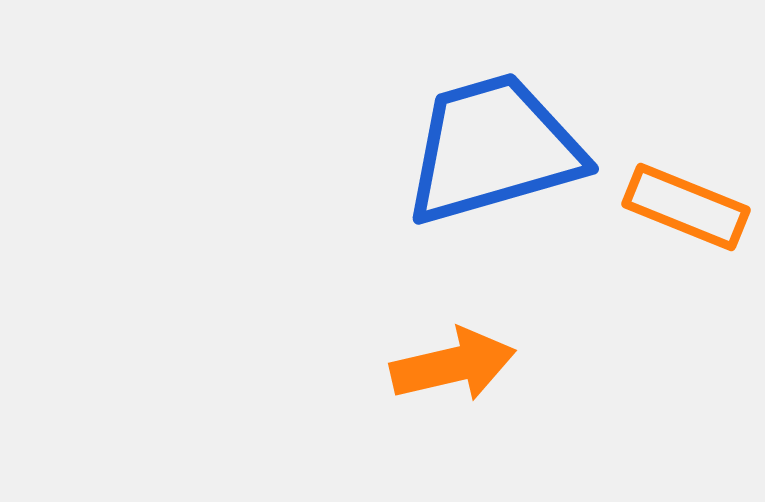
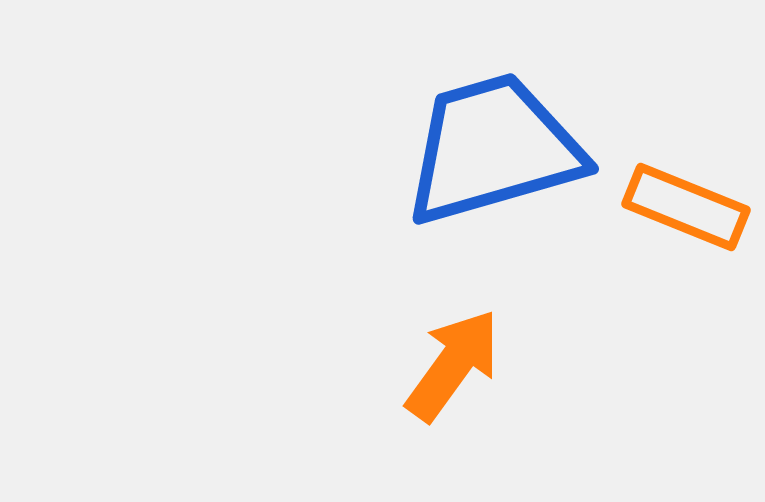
orange arrow: rotated 41 degrees counterclockwise
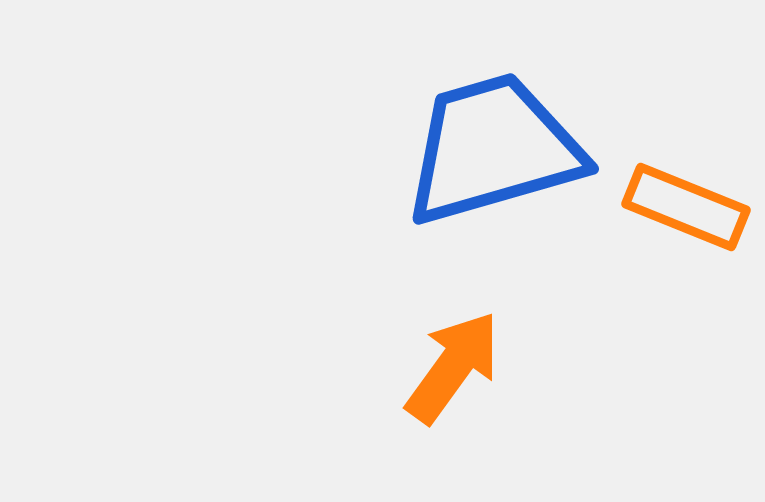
orange arrow: moved 2 px down
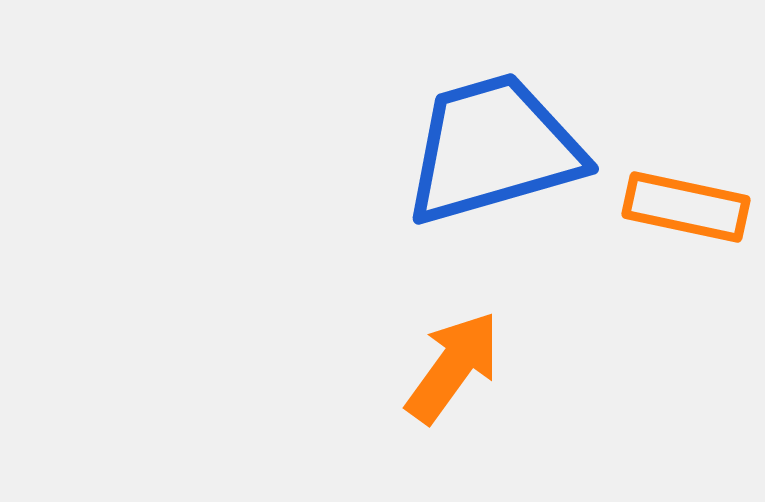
orange rectangle: rotated 10 degrees counterclockwise
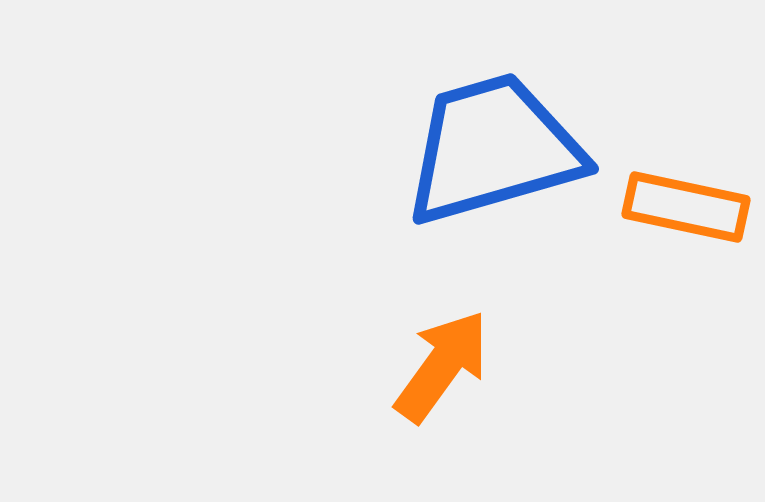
orange arrow: moved 11 px left, 1 px up
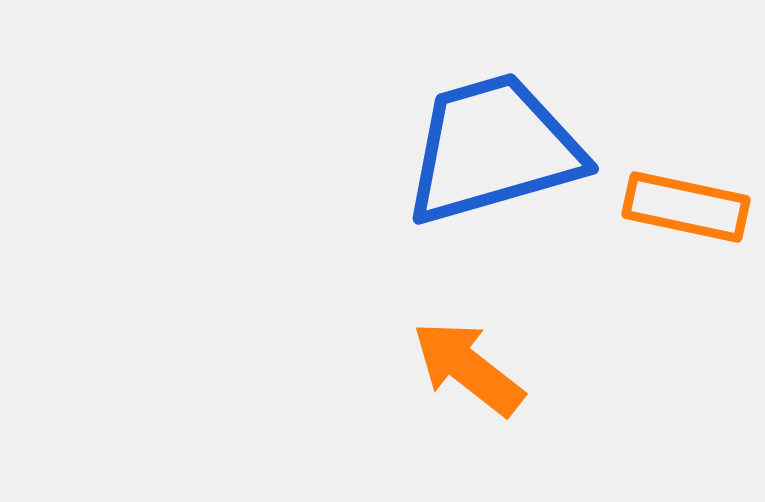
orange arrow: moved 26 px right, 2 px down; rotated 88 degrees counterclockwise
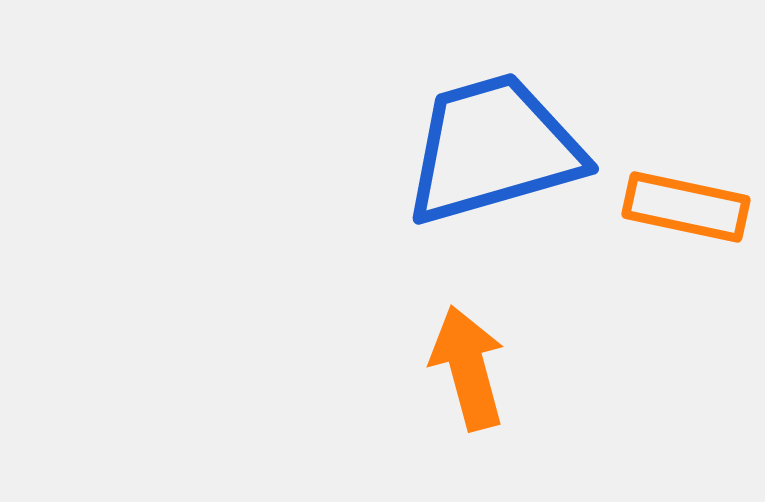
orange arrow: rotated 37 degrees clockwise
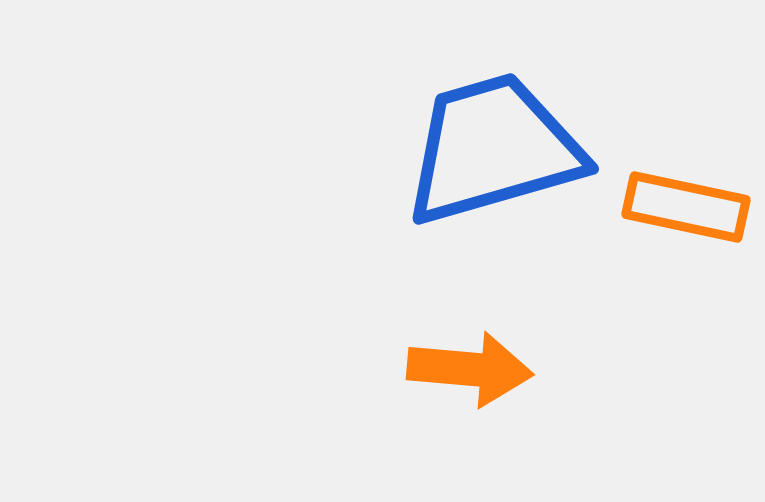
orange arrow: moved 2 px right, 1 px down; rotated 110 degrees clockwise
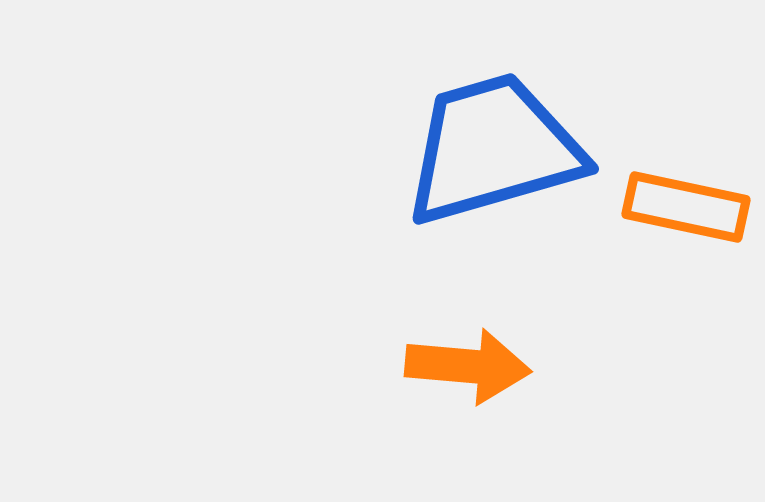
orange arrow: moved 2 px left, 3 px up
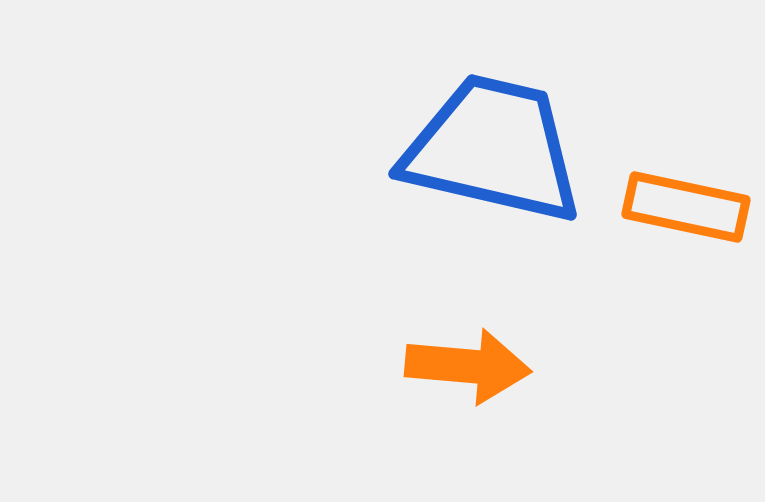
blue trapezoid: rotated 29 degrees clockwise
